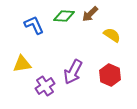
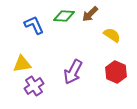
red hexagon: moved 6 px right, 3 px up
purple cross: moved 11 px left
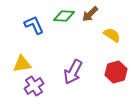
red hexagon: rotated 20 degrees clockwise
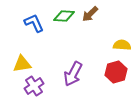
blue L-shape: moved 2 px up
yellow semicircle: moved 10 px right, 10 px down; rotated 30 degrees counterclockwise
purple arrow: moved 2 px down
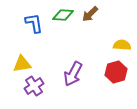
green diamond: moved 1 px left, 1 px up
blue L-shape: rotated 15 degrees clockwise
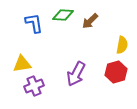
brown arrow: moved 7 px down
yellow semicircle: rotated 96 degrees clockwise
purple arrow: moved 3 px right
purple cross: rotated 12 degrees clockwise
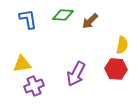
blue L-shape: moved 6 px left, 4 px up
red hexagon: moved 3 px up; rotated 20 degrees clockwise
